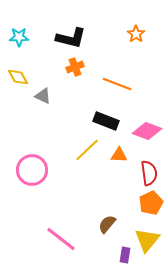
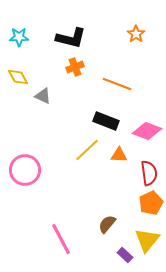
pink circle: moved 7 px left
pink line: rotated 24 degrees clockwise
purple rectangle: rotated 56 degrees counterclockwise
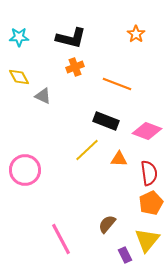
yellow diamond: moved 1 px right
orange triangle: moved 4 px down
purple rectangle: rotated 21 degrees clockwise
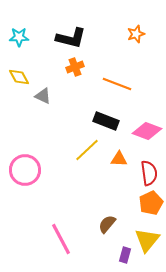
orange star: rotated 18 degrees clockwise
purple rectangle: rotated 42 degrees clockwise
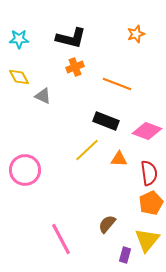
cyan star: moved 2 px down
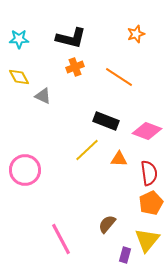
orange line: moved 2 px right, 7 px up; rotated 12 degrees clockwise
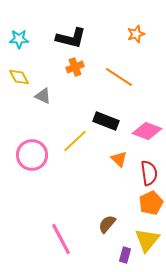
yellow line: moved 12 px left, 9 px up
orange triangle: rotated 42 degrees clockwise
pink circle: moved 7 px right, 15 px up
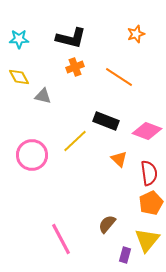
gray triangle: rotated 12 degrees counterclockwise
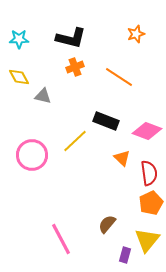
orange triangle: moved 3 px right, 1 px up
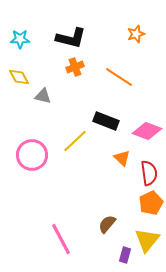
cyan star: moved 1 px right
